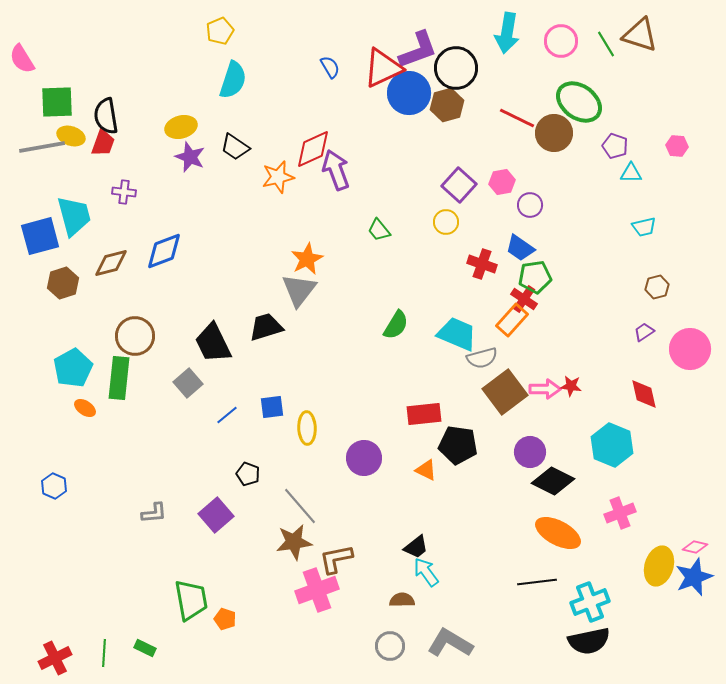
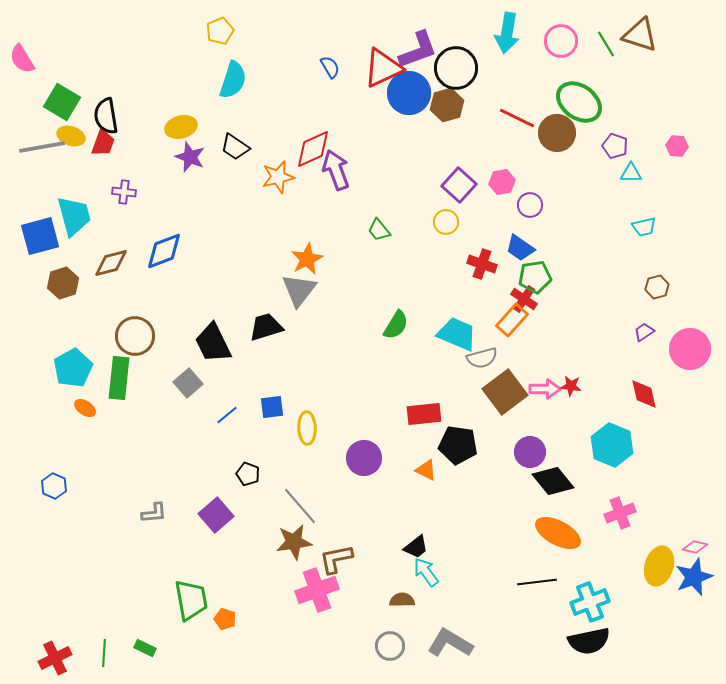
green square at (57, 102): moved 5 px right; rotated 33 degrees clockwise
brown circle at (554, 133): moved 3 px right
black diamond at (553, 481): rotated 24 degrees clockwise
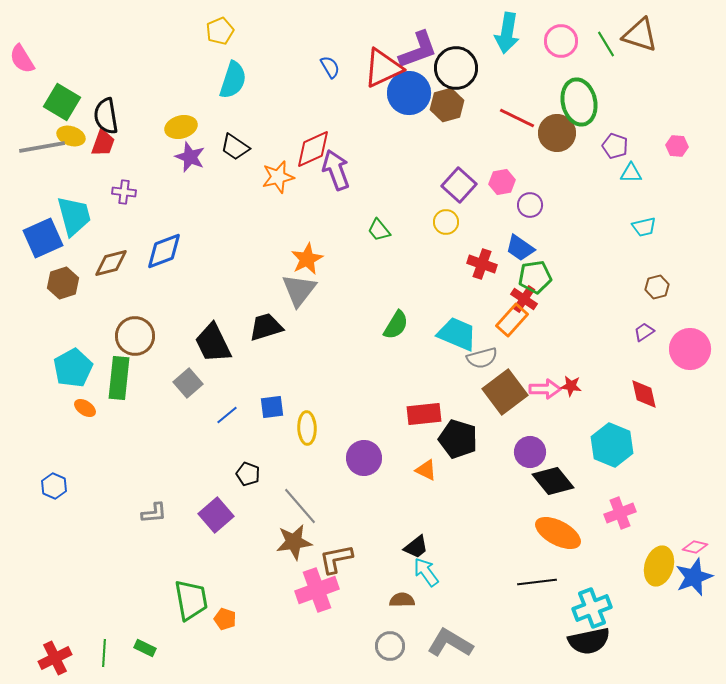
green ellipse at (579, 102): rotated 42 degrees clockwise
blue square at (40, 236): moved 3 px right, 2 px down; rotated 9 degrees counterclockwise
black pentagon at (458, 445): moved 6 px up; rotated 9 degrees clockwise
cyan cross at (590, 602): moved 2 px right, 6 px down
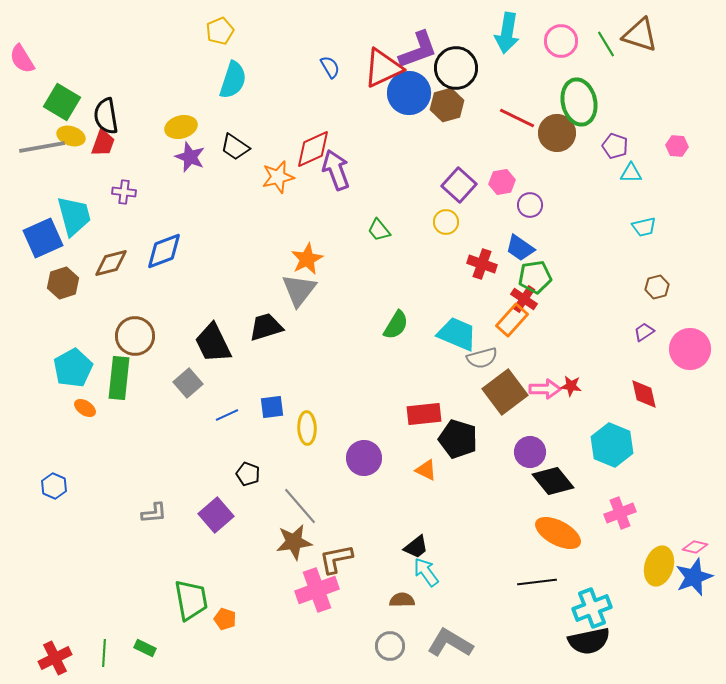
blue line at (227, 415): rotated 15 degrees clockwise
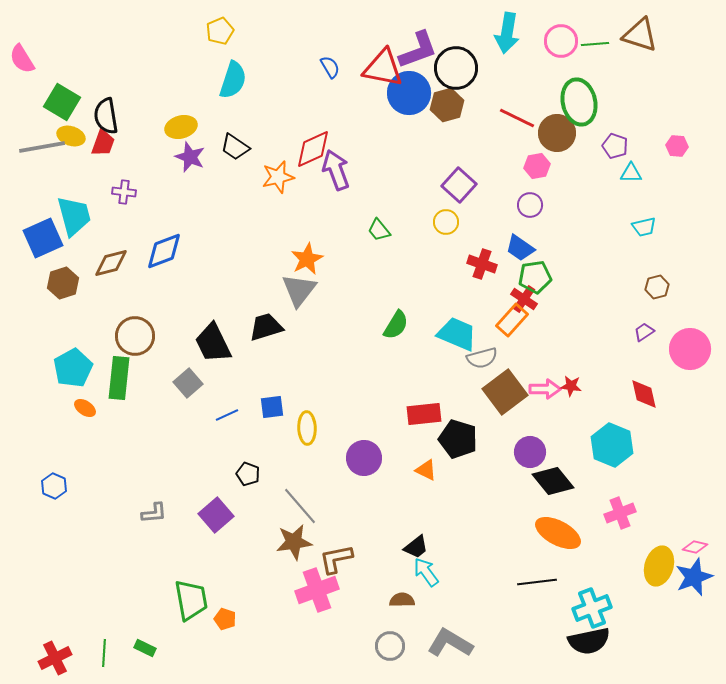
green line at (606, 44): moved 11 px left; rotated 64 degrees counterclockwise
red triangle at (383, 68): rotated 36 degrees clockwise
pink hexagon at (502, 182): moved 35 px right, 16 px up
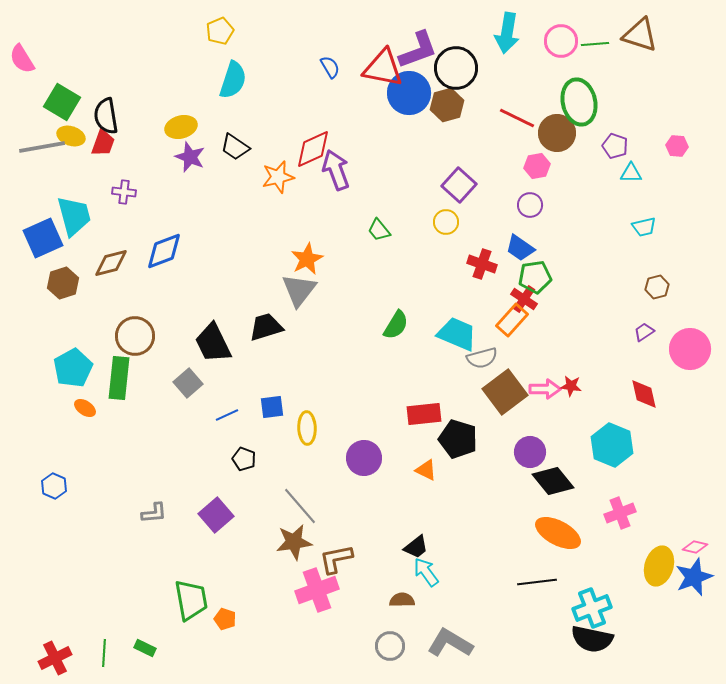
black pentagon at (248, 474): moved 4 px left, 15 px up
black semicircle at (589, 641): moved 3 px right, 2 px up; rotated 24 degrees clockwise
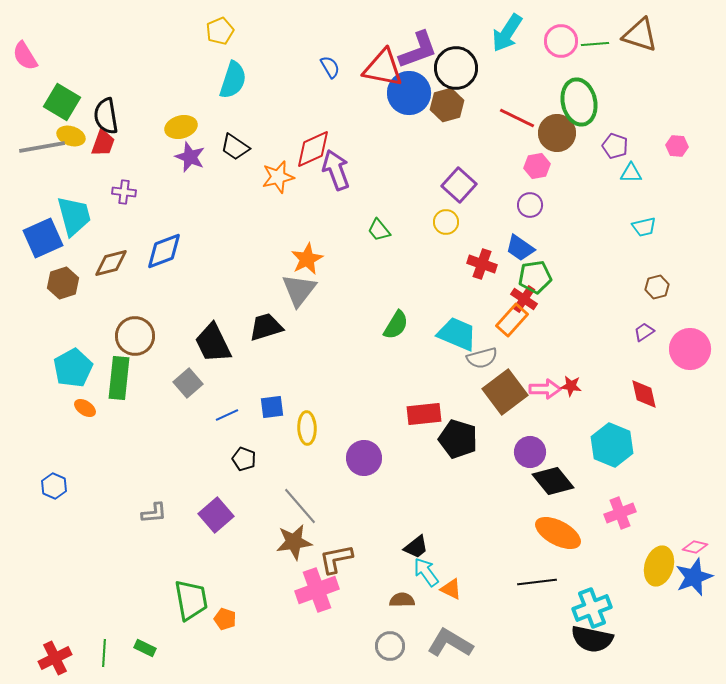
cyan arrow at (507, 33): rotated 24 degrees clockwise
pink semicircle at (22, 59): moved 3 px right, 3 px up
orange triangle at (426, 470): moved 25 px right, 119 px down
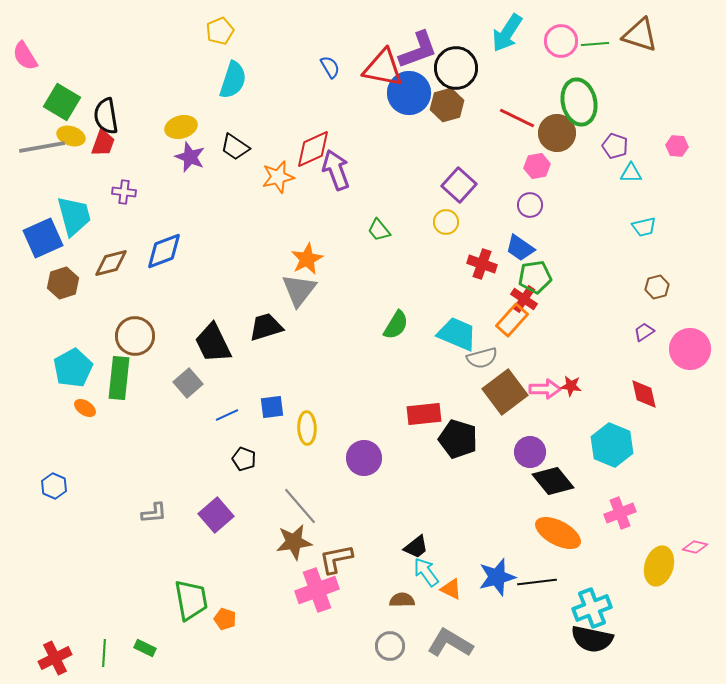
blue star at (694, 577): moved 197 px left; rotated 6 degrees clockwise
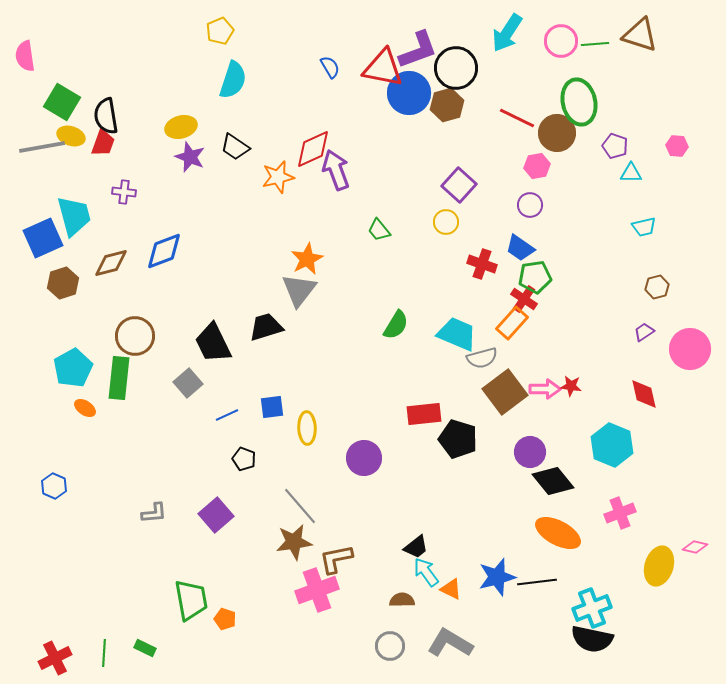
pink semicircle at (25, 56): rotated 24 degrees clockwise
orange rectangle at (512, 320): moved 3 px down
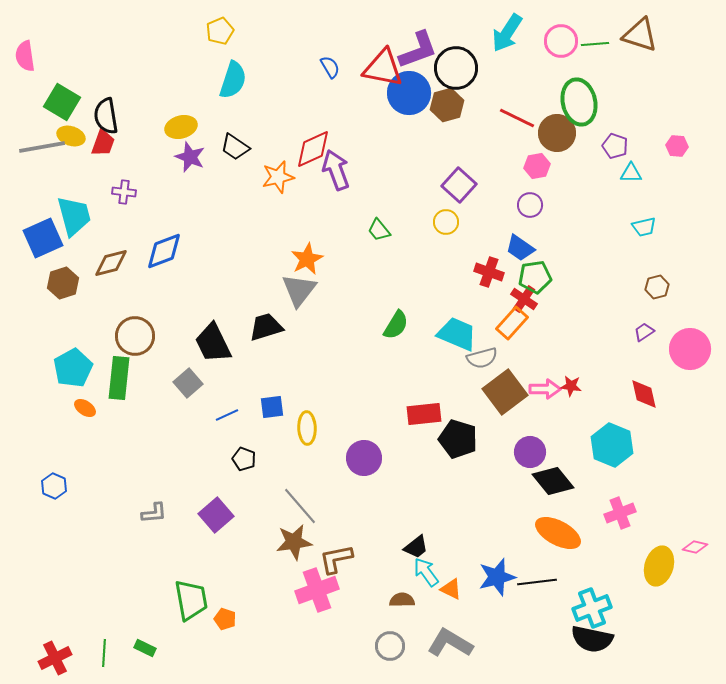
red cross at (482, 264): moved 7 px right, 8 px down
